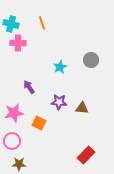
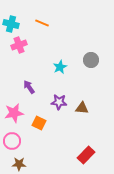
orange line: rotated 48 degrees counterclockwise
pink cross: moved 1 px right, 2 px down; rotated 21 degrees counterclockwise
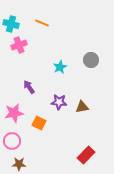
brown triangle: moved 1 px up; rotated 16 degrees counterclockwise
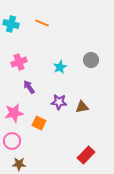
pink cross: moved 17 px down
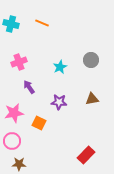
brown triangle: moved 10 px right, 8 px up
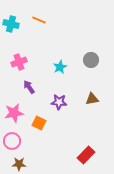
orange line: moved 3 px left, 3 px up
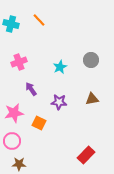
orange line: rotated 24 degrees clockwise
purple arrow: moved 2 px right, 2 px down
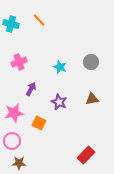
gray circle: moved 2 px down
cyan star: rotated 24 degrees counterclockwise
purple arrow: rotated 64 degrees clockwise
purple star: rotated 21 degrees clockwise
brown star: moved 1 px up
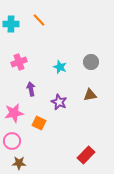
cyan cross: rotated 14 degrees counterclockwise
purple arrow: rotated 40 degrees counterclockwise
brown triangle: moved 2 px left, 4 px up
